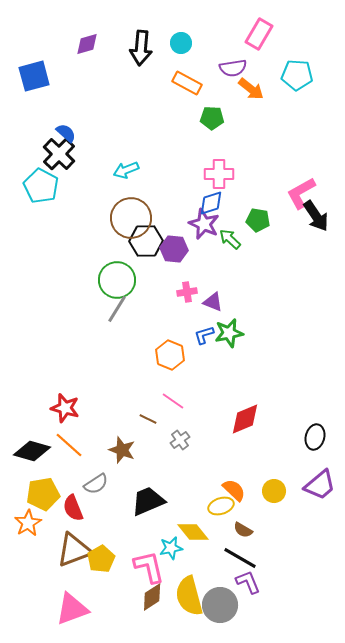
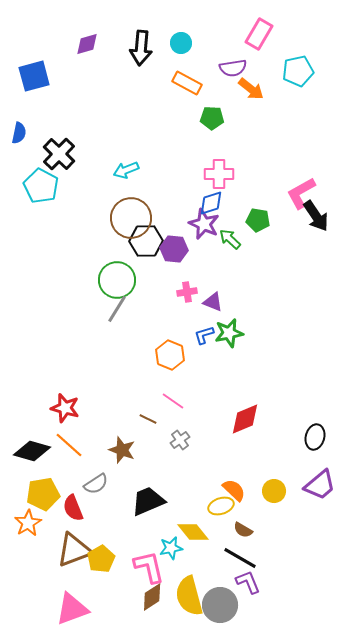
cyan pentagon at (297, 75): moved 1 px right, 4 px up; rotated 16 degrees counterclockwise
blue semicircle at (66, 133): moved 47 px left; rotated 60 degrees clockwise
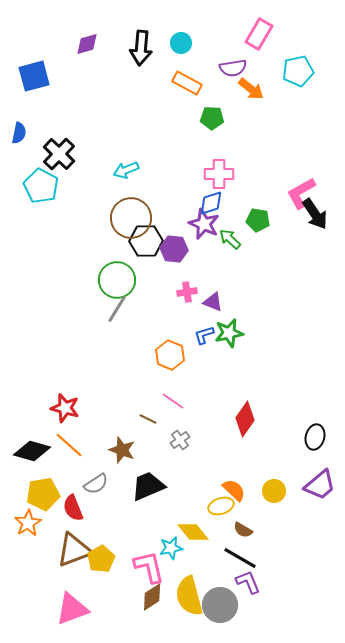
black arrow at (316, 216): moved 1 px left, 2 px up
red diamond at (245, 419): rotated 32 degrees counterclockwise
black trapezoid at (148, 501): moved 15 px up
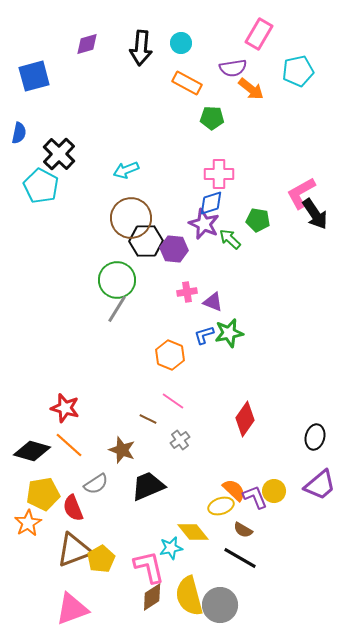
purple L-shape at (248, 582): moved 7 px right, 85 px up
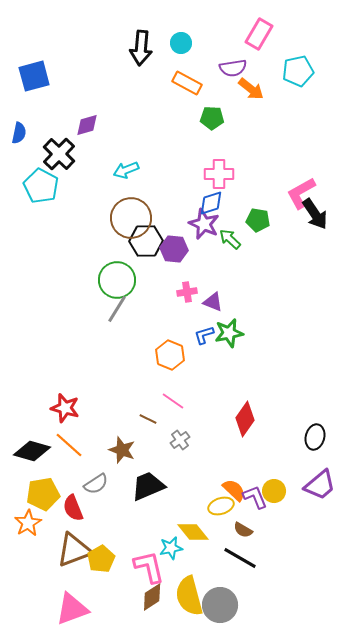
purple diamond at (87, 44): moved 81 px down
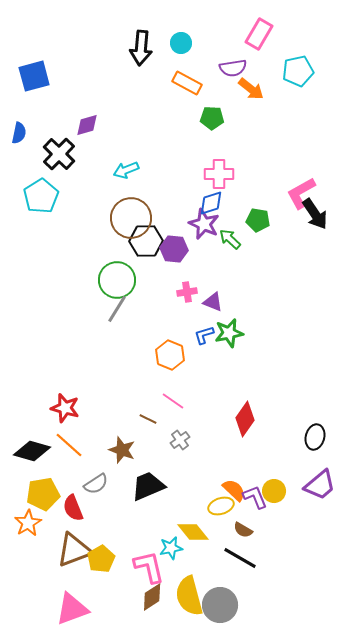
cyan pentagon at (41, 186): moved 10 px down; rotated 12 degrees clockwise
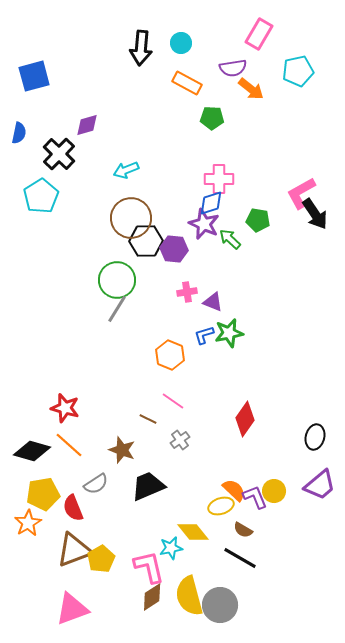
pink cross at (219, 174): moved 5 px down
